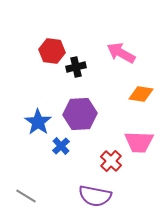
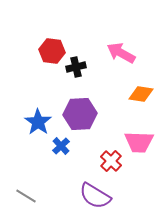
purple semicircle: rotated 20 degrees clockwise
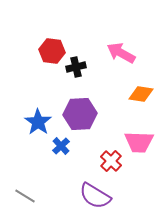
gray line: moved 1 px left
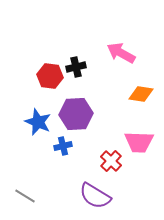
red hexagon: moved 2 px left, 25 px down
purple hexagon: moved 4 px left
blue star: rotated 12 degrees counterclockwise
blue cross: moved 2 px right; rotated 30 degrees clockwise
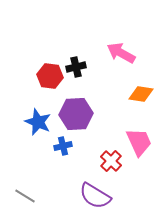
pink trapezoid: rotated 116 degrees counterclockwise
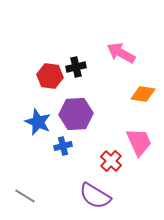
orange diamond: moved 2 px right
